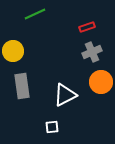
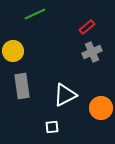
red rectangle: rotated 21 degrees counterclockwise
orange circle: moved 26 px down
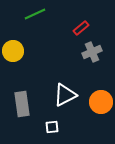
red rectangle: moved 6 px left, 1 px down
gray rectangle: moved 18 px down
orange circle: moved 6 px up
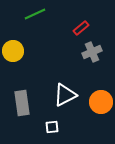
gray rectangle: moved 1 px up
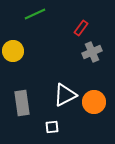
red rectangle: rotated 14 degrees counterclockwise
orange circle: moved 7 px left
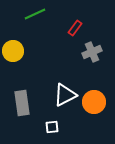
red rectangle: moved 6 px left
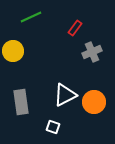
green line: moved 4 px left, 3 px down
gray rectangle: moved 1 px left, 1 px up
white square: moved 1 px right; rotated 24 degrees clockwise
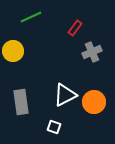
white square: moved 1 px right
